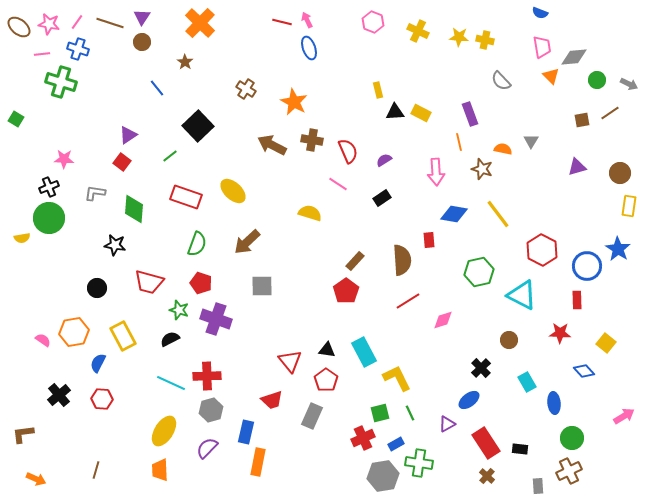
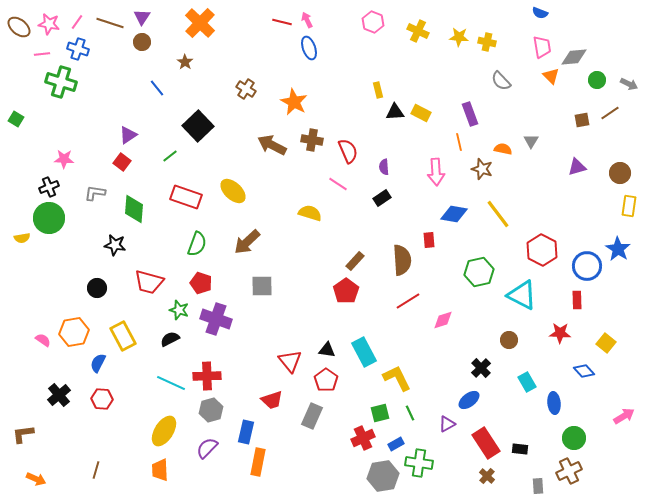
yellow cross at (485, 40): moved 2 px right, 2 px down
purple semicircle at (384, 160): moved 7 px down; rotated 63 degrees counterclockwise
green circle at (572, 438): moved 2 px right
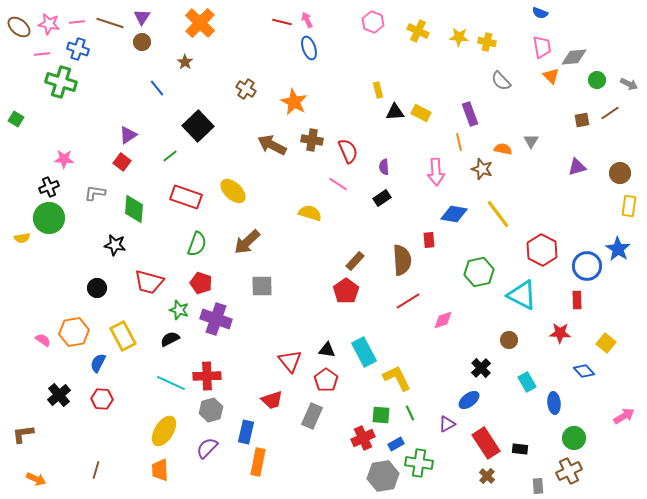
pink line at (77, 22): rotated 49 degrees clockwise
green square at (380, 413): moved 1 px right, 2 px down; rotated 18 degrees clockwise
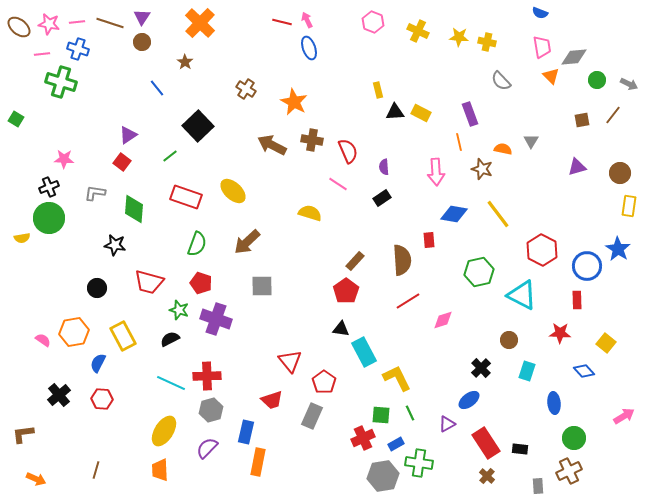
brown line at (610, 113): moved 3 px right, 2 px down; rotated 18 degrees counterclockwise
black triangle at (327, 350): moved 14 px right, 21 px up
red pentagon at (326, 380): moved 2 px left, 2 px down
cyan rectangle at (527, 382): moved 11 px up; rotated 48 degrees clockwise
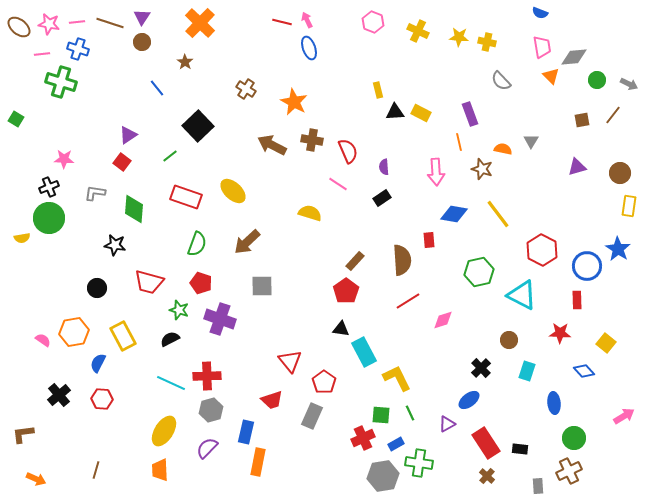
purple cross at (216, 319): moved 4 px right
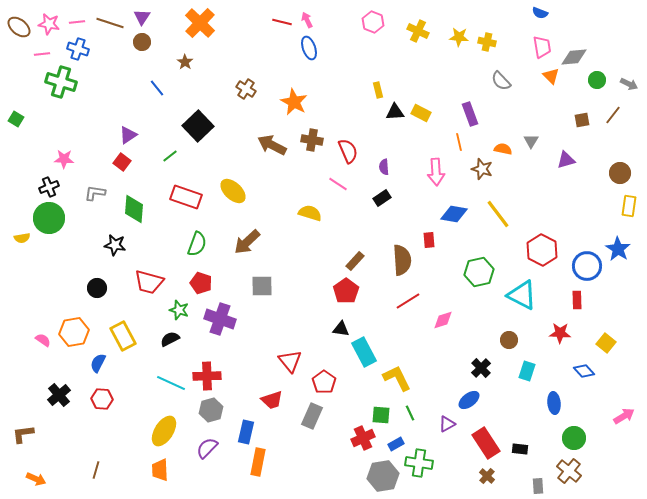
purple triangle at (577, 167): moved 11 px left, 7 px up
brown cross at (569, 471): rotated 25 degrees counterclockwise
